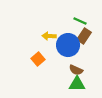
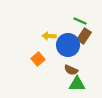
brown semicircle: moved 5 px left
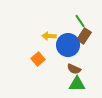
green line: rotated 32 degrees clockwise
brown semicircle: moved 3 px right, 1 px up
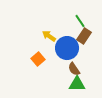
yellow arrow: rotated 32 degrees clockwise
blue circle: moved 1 px left, 3 px down
brown semicircle: rotated 32 degrees clockwise
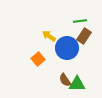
green line: rotated 64 degrees counterclockwise
brown semicircle: moved 9 px left, 11 px down
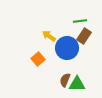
brown semicircle: rotated 56 degrees clockwise
